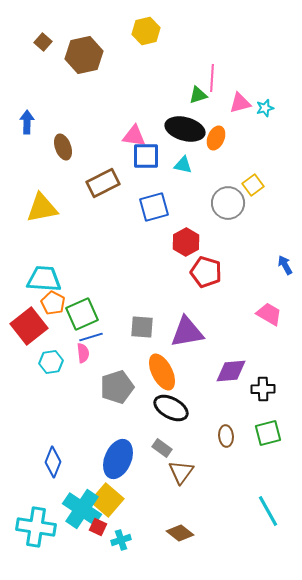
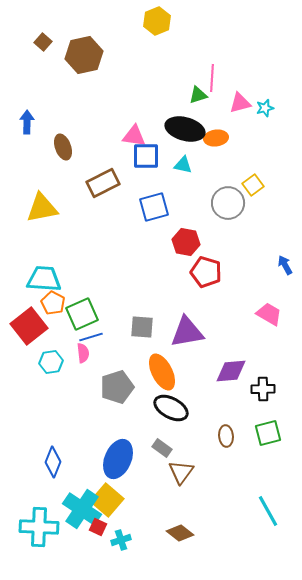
yellow hexagon at (146, 31): moved 11 px right, 10 px up; rotated 8 degrees counterclockwise
orange ellipse at (216, 138): rotated 60 degrees clockwise
red hexagon at (186, 242): rotated 20 degrees counterclockwise
cyan cross at (36, 527): moved 3 px right; rotated 6 degrees counterclockwise
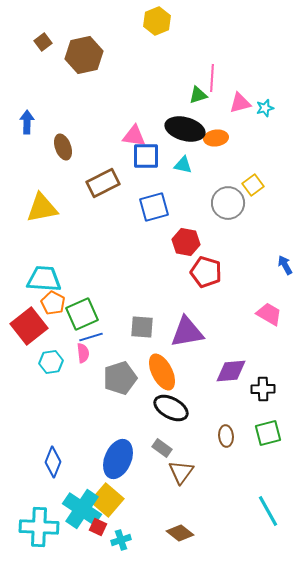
brown square at (43, 42): rotated 12 degrees clockwise
gray pentagon at (117, 387): moved 3 px right, 9 px up
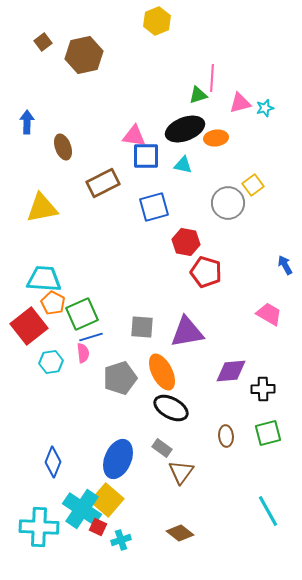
black ellipse at (185, 129): rotated 36 degrees counterclockwise
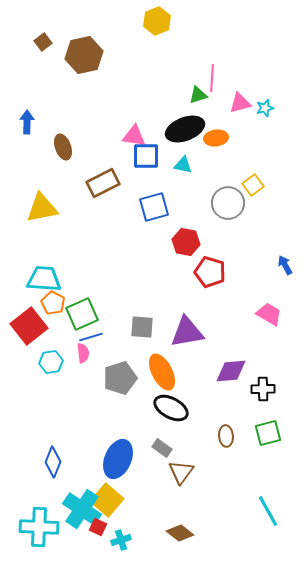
red pentagon at (206, 272): moved 4 px right
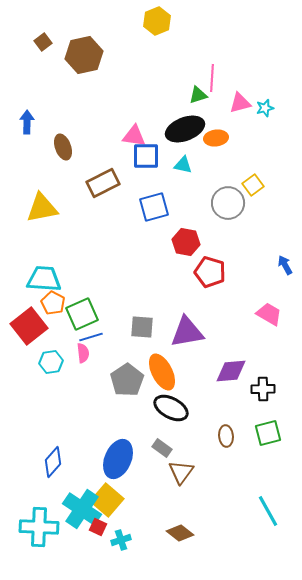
gray pentagon at (120, 378): moved 7 px right, 2 px down; rotated 16 degrees counterclockwise
blue diamond at (53, 462): rotated 20 degrees clockwise
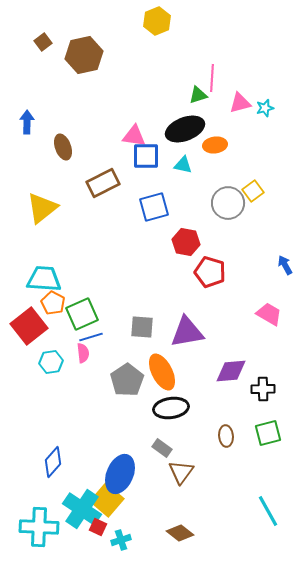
orange ellipse at (216, 138): moved 1 px left, 7 px down
yellow square at (253, 185): moved 6 px down
yellow triangle at (42, 208): rotated 28 degrees counterclockwise
black ellipse at (171, 408): rotated 36 degrees counterclockwise
blue ellipse at (118, 459): moved 2 px right, 15 px down
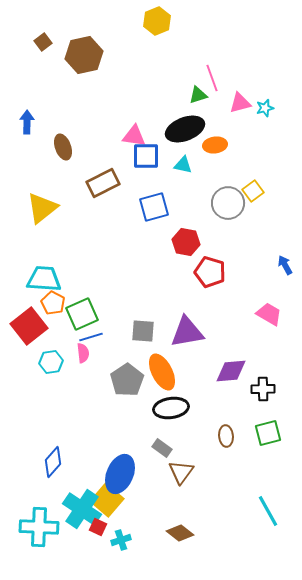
pink line at (212, 78): rotated 24 degrees counterclockwise
gray square at (142, 327): moved 1 px right, 4 px down
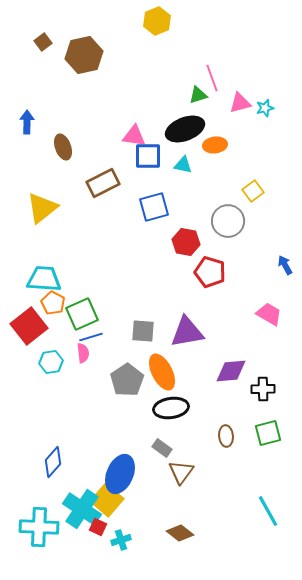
blue square at (146, 156): moved 2 px right
gray circle at (228, 203): moved 18 px down
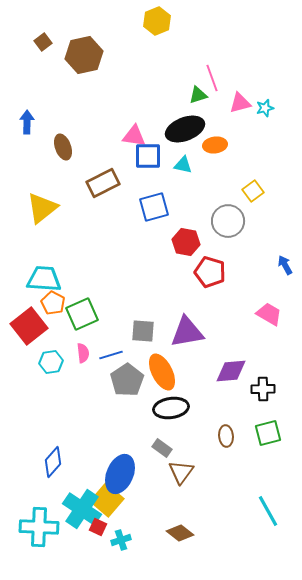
blue line at (91, 337): moved 20 px right, 18 px down
